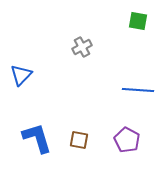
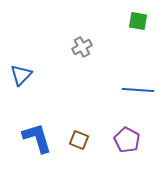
brown square: rotated 12 degrees clockwise
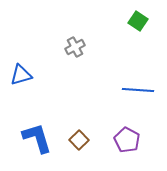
green square: rotated 24 degrees clockwise
gray cross: moved 7 px left
blue triangle: rotated 30 degrees clockwise
brown square: rotated 24 degrees clockwise
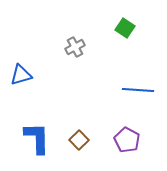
green square: moved 13 px left, 7 px down
blue L-shape: rotated 16 degrees clockwise
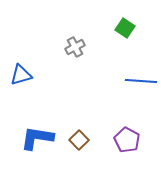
blue line: moved 3 px right, 9 px up
blue L-shape: rotated 80 degrees counterclockwise
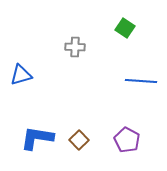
gray cross: rotated 30 degrees clockwise
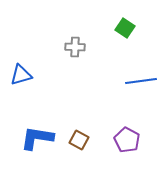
blue line: rotated 12 degrees counterclockwise
brown square: rotated 18 degrees counterclockwise
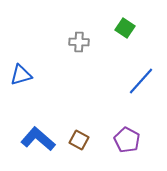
gray cross: moved 4 px right, 5 px up
blue line: rotated 40 degrees counterclockwise
blue L-shape: moved 1 px right, 1 px down; rotated 32 degrees clockwise
